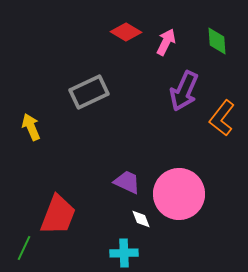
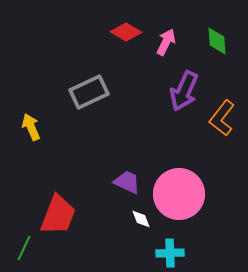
cyan cross: moved 46 px right
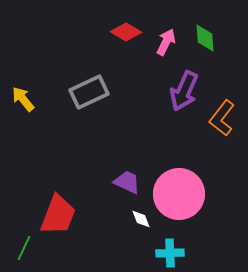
green diamond: moved 12 px left, 3 px up
yellow arrow: moved 8 px left, 28 px up; rotated 16 degrees counterclockwise
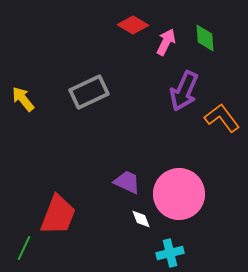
red diamond: moved 7 px right, 7 px up
orange L-shape: rotated 105 degrees clockwise
cyan cross: rotated 12 degrees counterclockwise
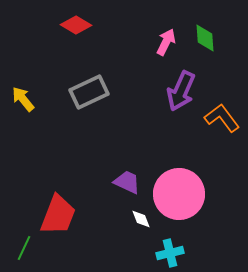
red diamond: moved 57 px left
purple arrow: moved 3 px left
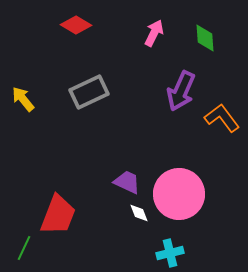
pink arrow: moved 12 px left, 9 px up
white diamond: moved 2 px left, 6 px up
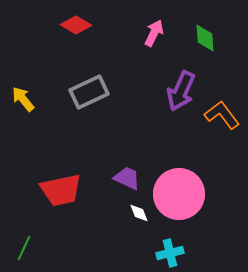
orange L-shape: moved 3 px up
purple trapezoid: moved 4 px up
red trapezoid: moved 3 px right, 25 px up; rotated 57 degrees clockwise
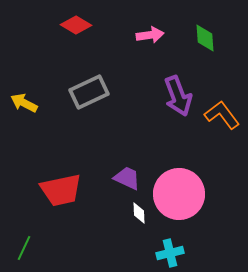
pink arrow: moved 4 px left, 2 px down; rotated 56 degrees clockwise
purple arrow: moved 3 px left, 5 px down; rotated 45 degrees counterclockwise
yellow arrow: moved 1 px right, 4 px down; rotated 24 degrees counterclockwise
white diamond: rotated 20 degrees clockwise
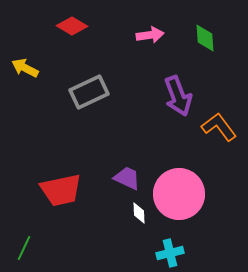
red diamond: moved 4 px left, 1 px down
yellow arrow: moved 1 px right, 35 px up
orange L-shape: moved 3 px left, 12 px down
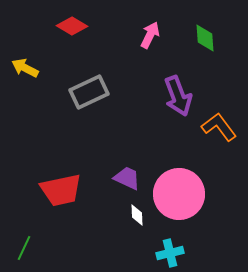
pink arrow: rotated 56 degrees counterclockwise
white diamond: moved 2 px left, 2 px down
